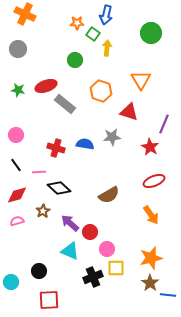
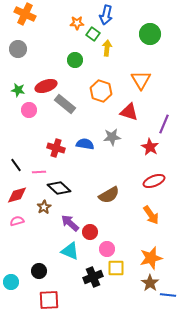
green circle at (151, 33): moved 1 px left, 1 px down
pink circle at (16, 135): moved 13 px right, 25 px up
brown star at (43, 211): moved 1 px right, 4 px up
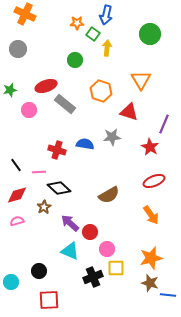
green star at (18, 90): moved 8 px left; rotated 24 degrees counterclockwise
red cross at (56, 148): moved 1 px right, 2 px down
brown star at (150, 283): rotated 18 degrees counterclockwise
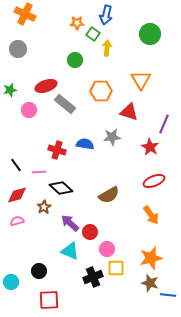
orange hexagon at (101, 91): rotated 20 degrees counterclockwise
black diamond at (59, 188): moved 2 px right
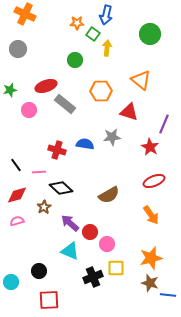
orange triangle at (141, 80): rotated 20 degrees counterclockwise
pink circle at (107, 249): moved 5 px up
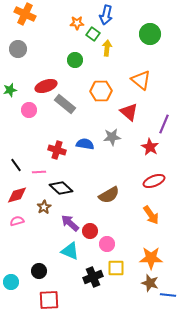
red triangle at (129, 112): rotated 24 degrees clockwise
red circle at (90, 232): moved 1 px up
orange star at (151, 258): rotated 15 degrees clockwise
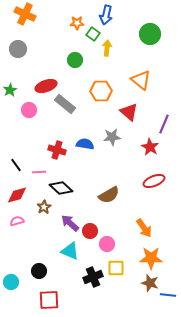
green star at (10, 90): rotated 16 degrees counterclockwise
orange arrow at (151, 215): moved 7 px left, 13 px down
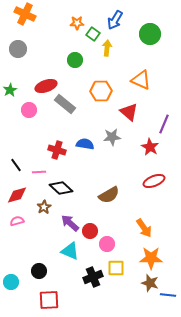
blue arrow at (106, 15): moved 9 px right, 5 px down; rotated 18 degrees clockwise
orange triangle at (141, 80): rotated 15 degrees counterclockwise
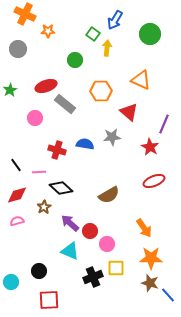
orange star at (77, 23): moved 29 px left, 8 px down
pink circle at (29, 110): moved 6 px right, 8 px down
blue line at (168, 295): rotated 42 degrees clockwise
